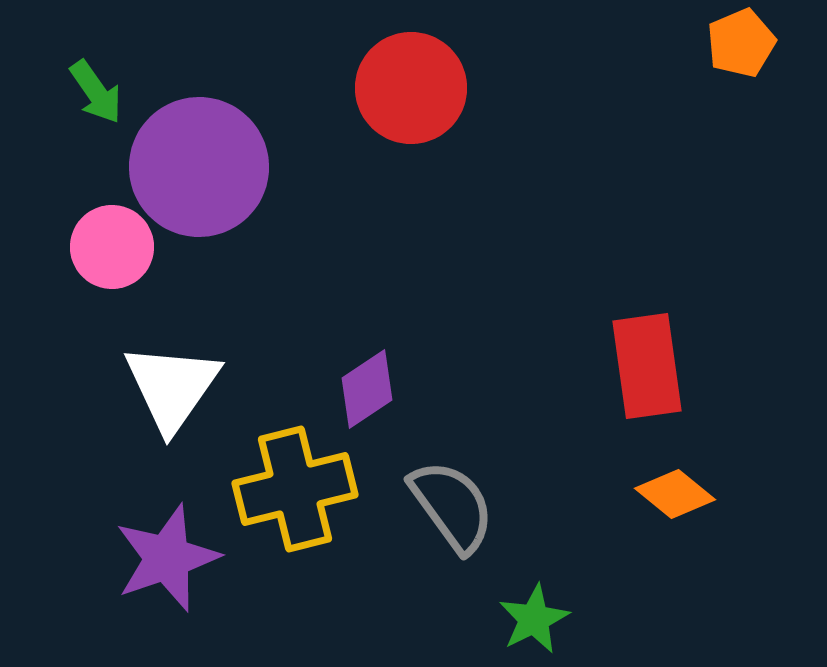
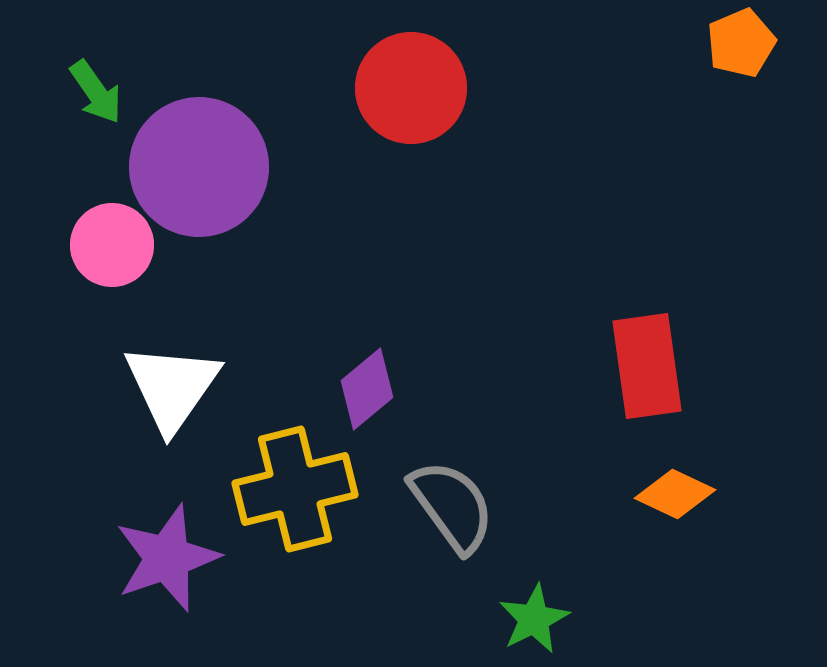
pink circle: moved 2 px up
purple diamond: rotated 6 degrees counterclockwise
orange diamond: rotated 14 degrees counterclockwise
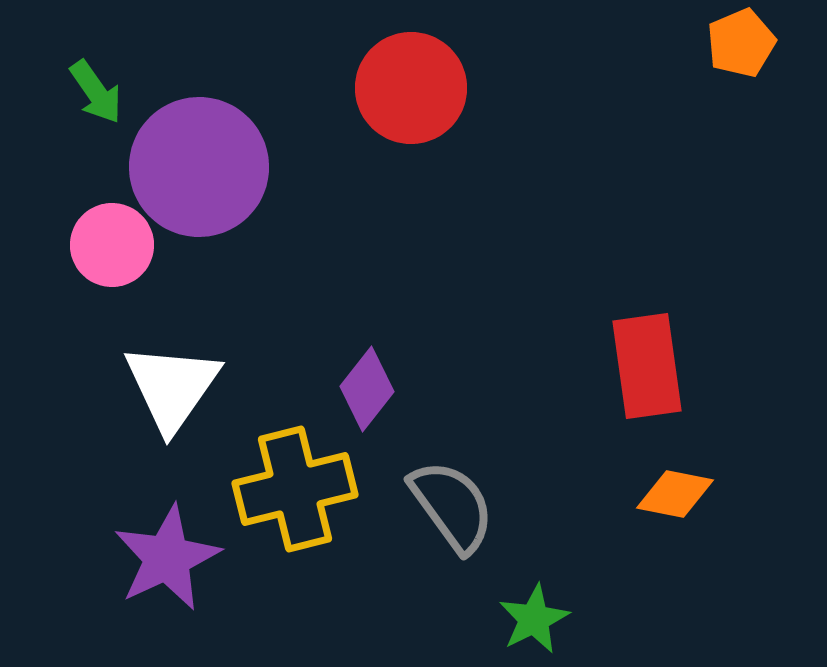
purple diamond: rotated 12 degrees counterclockwise
orange diamond: rotated 14 degrees counterclockwise
purple star: rotated 6 degrees counterclockwise
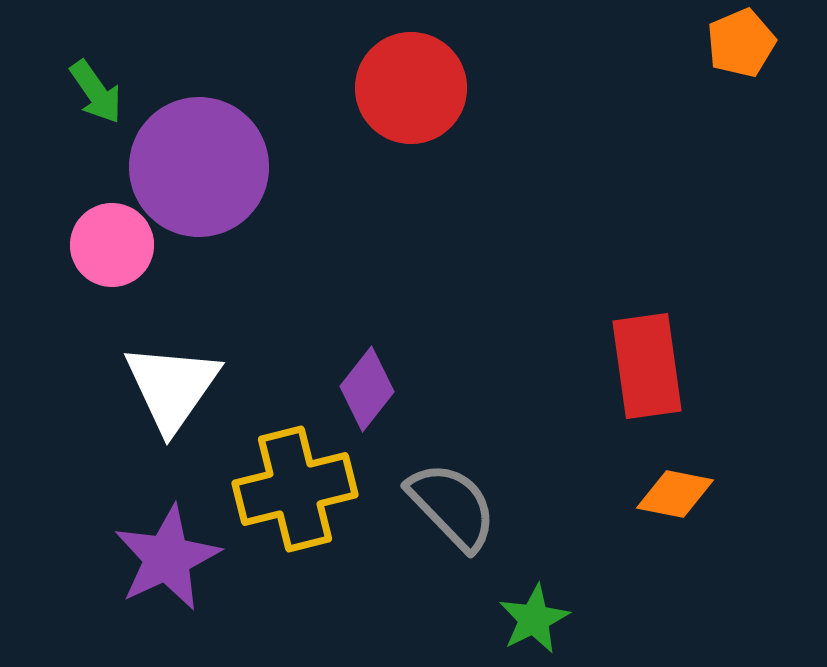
gray semicircle: rotated 8 degrees counterclockwise
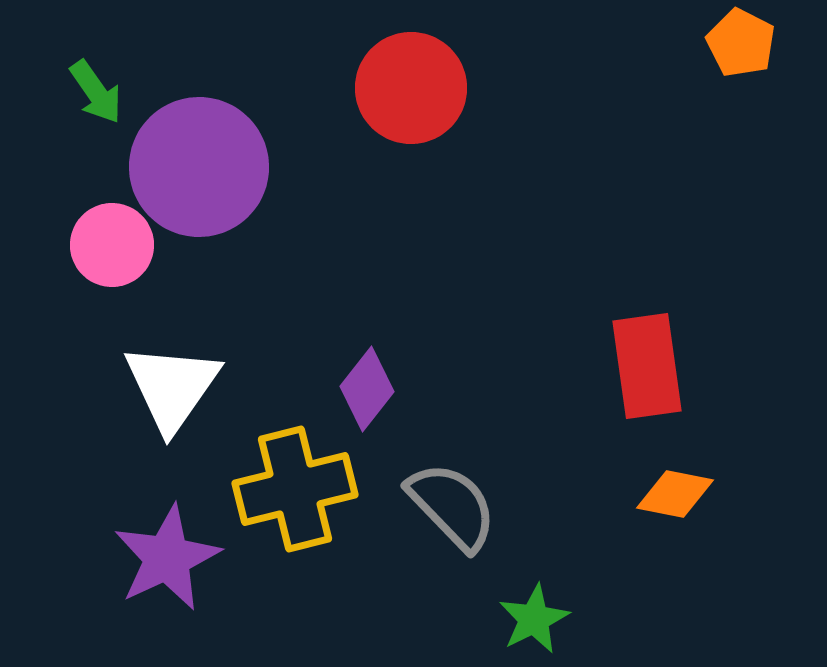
orange pentagon: rotated 22 degrees counterclockwise
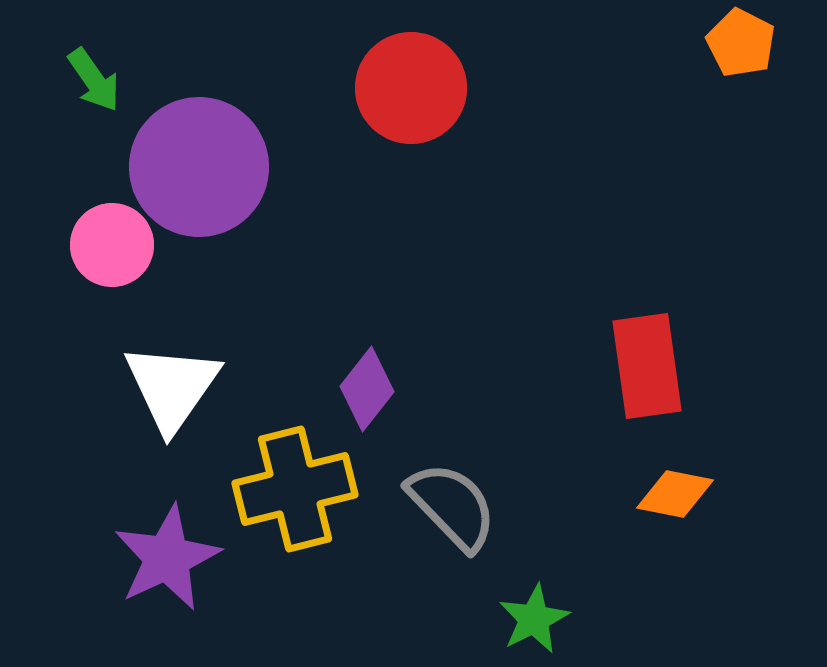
green arrow: moved 2 px left, 12 px up
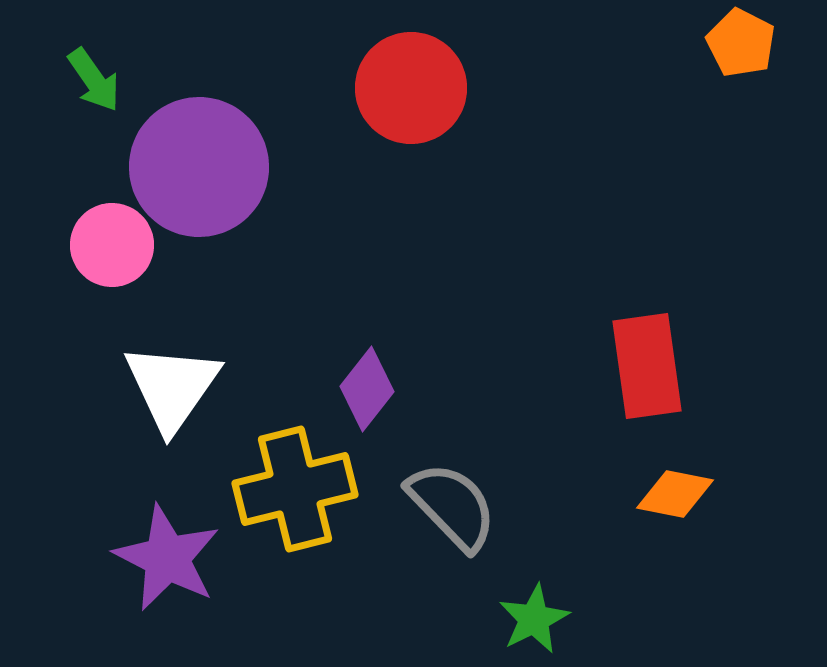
purple star: rotated 20 degrees counterclockwise
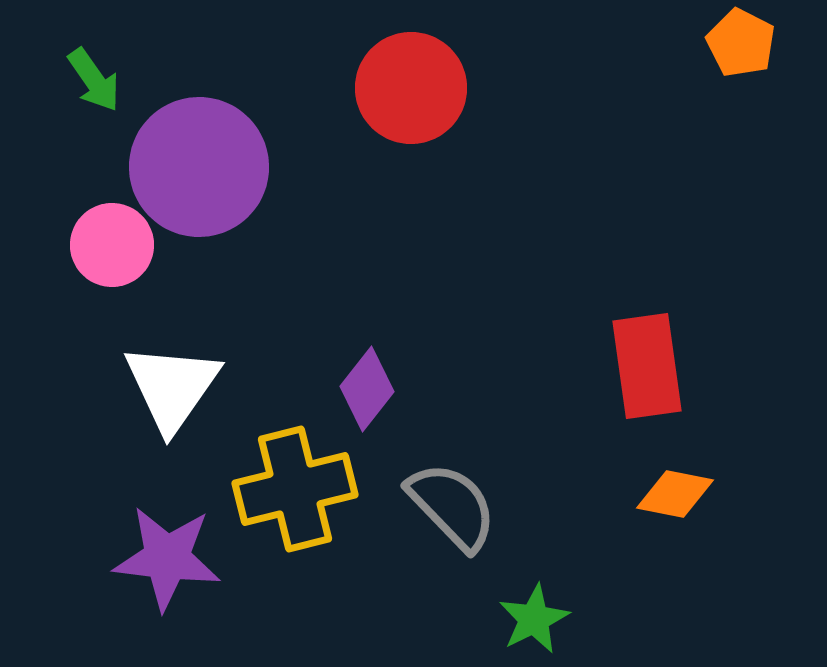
purple star: rotated 20 degrees counterclockwise
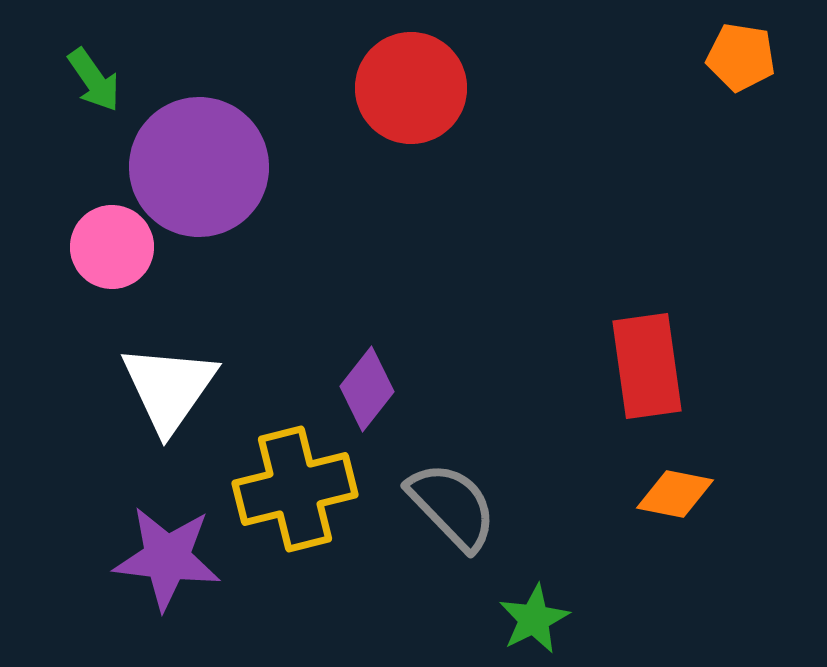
orange pentagon: moved 14 px down; rotated 18 degrees counterclockwise
pink circle: moved 2 px down
white triangle: moved 3 px left, 1 px down
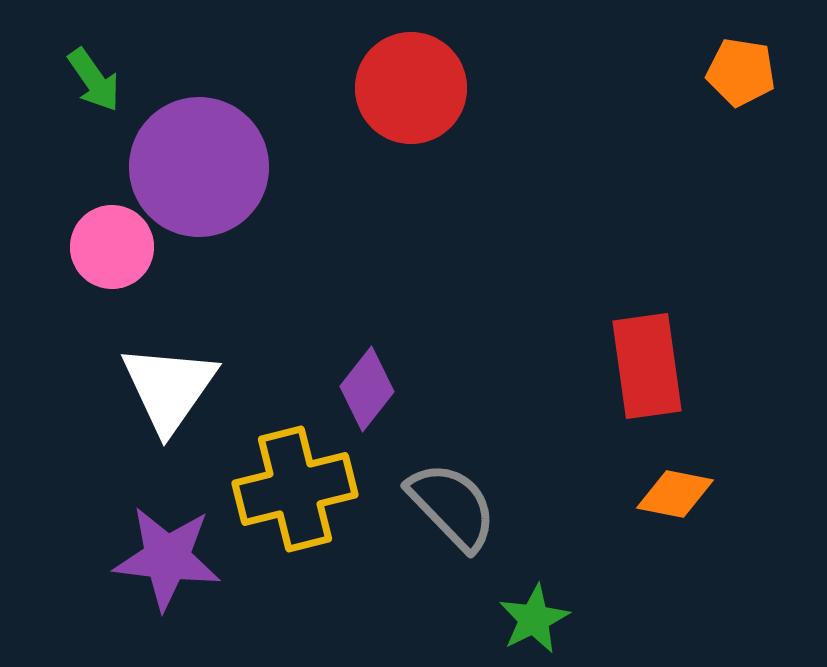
orange pentagon: moved 15 px down
